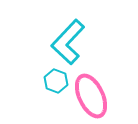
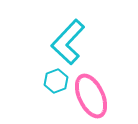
cyan hexagon: rotated 20 degrees clockwise
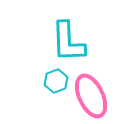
cyan L-shape: rotated 45 degrees counterclockwise
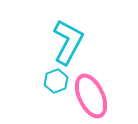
cyan L-shape: rotated 150 degrees counterclockwise
